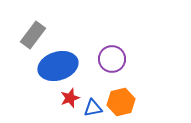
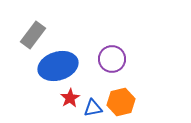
red star: rotated 12 degrees counterclockwise
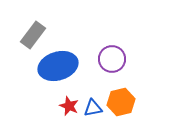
red star: moved 1 px left, 8 px down; rotated 18 degrees counterclockwise
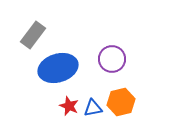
blue ellipse: moved 2 px down
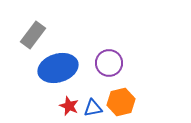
purple circle: moved 3 px left, 4 px down
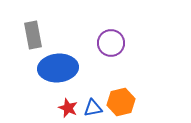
gray rectangle: rotated 48 degrees counterclockwise
purple circle: moved 2 px right, 20 px up
blue ellipse: rotated 12 degrees clockwise
red star: moved 1 px left, 2 px down
